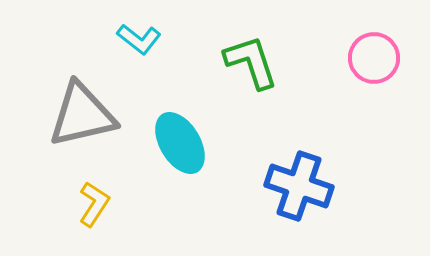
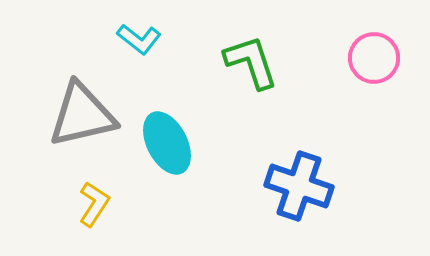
cyan ellipse: moved 13 px left; rotated 4 degrees clockwise
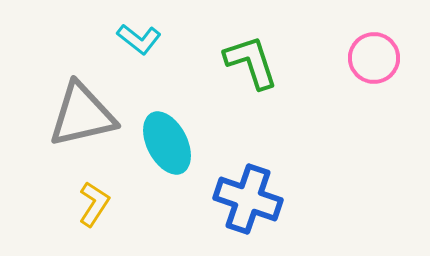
blue cross: moved 51 px left, 13 px down
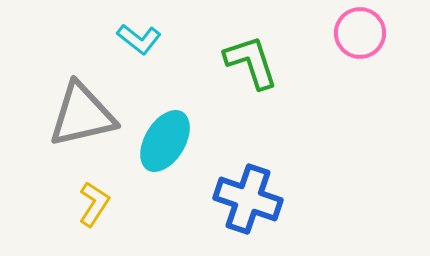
pink circle: moved 14 px left, 25 px up
cyan ellipse: moved 2 px left, 2 px up; rotated 58 degrees clockwise
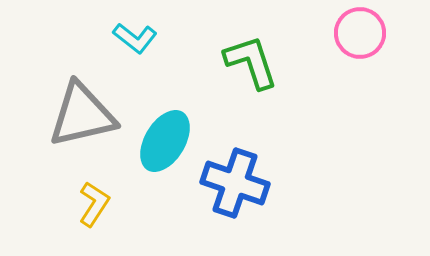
cyan L-shape: moved 4 px left, 1 px up
blue cross: moved 13 px left, 16 px up
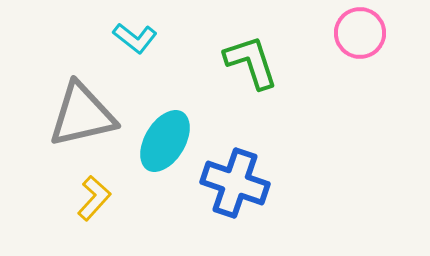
yellow L-shape: moved 6 px up; rotated 9 degrees clockwise
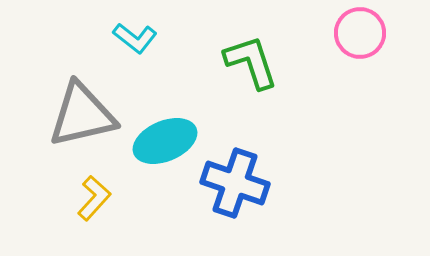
cyan ellipse: rotated 36 degrees clockwise
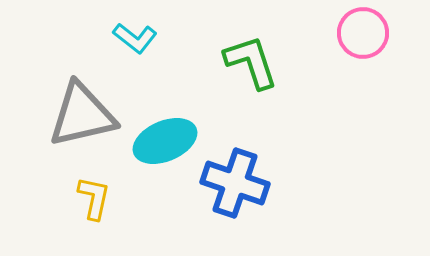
pink circle: moved 3 px right
yellow L-shape: rotated 30 degrees counterclockwise
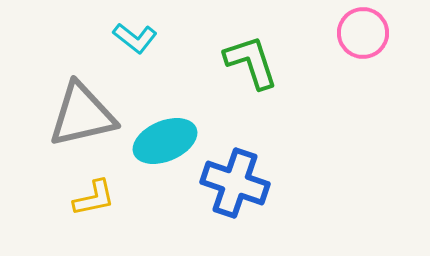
yellow L-shape: rotated 66 degrees clockwise
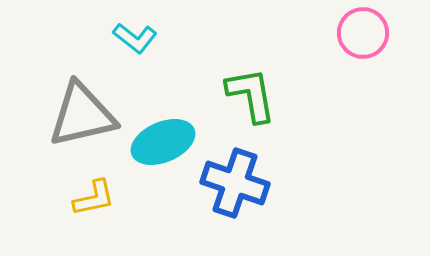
green L-shape: moved 33 px down; rotated 8 degrees clockwise
cyan ellipse: moved 2 px left, 1 px down
